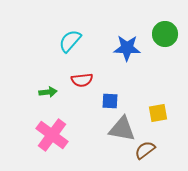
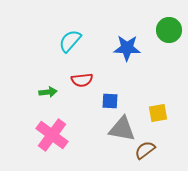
green circle: moved 4 px right, 4 px up
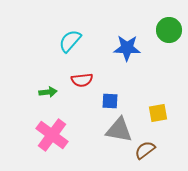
gray triangle: moved 3 px left, 1 px down
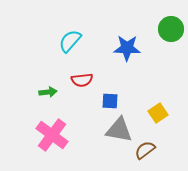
green circle: moved 2 px right, 1 px up
yellow square: rotated 24 degrees counterclockwise
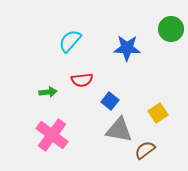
blue square: rotated 36 degrees clockwise
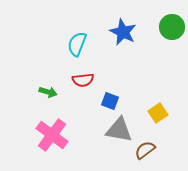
green circle: moved 1 px right, 2 px up
cyan semicircle: moved 7 px right, 3 px down; rotated 20 degrees counterclockwise
blue star: moved 4 px left, 16 px up; rotated 24 degrees clockwise
red semicircle: moved 1 px right
green arrow: rotated 24 degrees clockwise
blue square: rotated 18 degrees counterclockwise
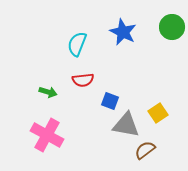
gray triangle: moved 7 px right, 5 px up
pink cross: moved 5 px left; rotated 8 degrees counterclockwise
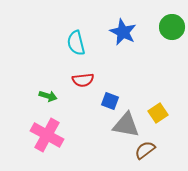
cyan semicircle: moved 1 px left, 1 px up; rotated 35 degrees counterclockwise
green arrow: moved 4 px down
